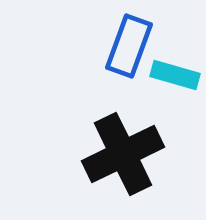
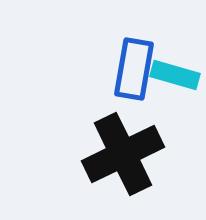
blue rectangle: moved 5 px right, 23 px down; rotated 10 degrees counterclockwise
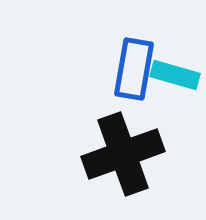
black cross: rotated 6 degrees clockwise
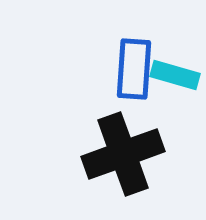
blue rectangle: rotated 6 degrees counterclockwise
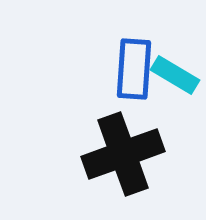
cyan rectangle: rotated 15 degrees clockwise
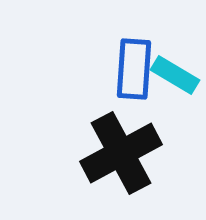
black cross: moved 2 px left, 1 px up; rotated 8 degrees counterclockwise
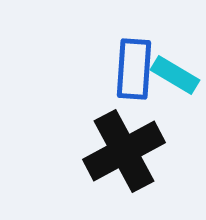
black cross: moved 3 px right, 2 px up
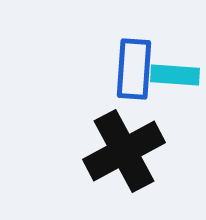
cyan rectangle: rotated 27 degrees counterclockwise
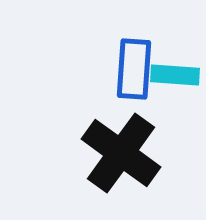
black cross: moved 3 px left, 2 px down; rotated 26 degrees counterclockwise
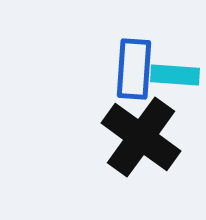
black cross: moved 20 px right, 16 px up
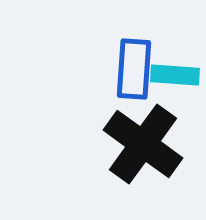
black cross: moved 2 px right, 7 px down
